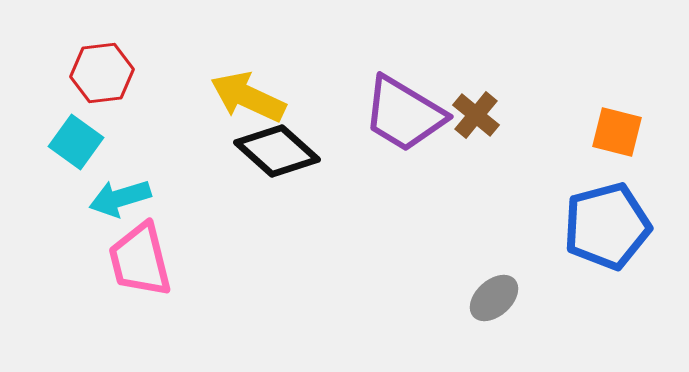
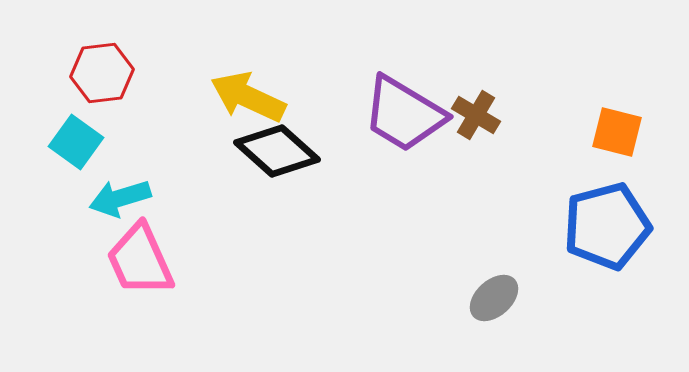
brown cross: rotated 9 degrees counterclockwise
pink trapezoid: rotated 10 degrees counterclockwise
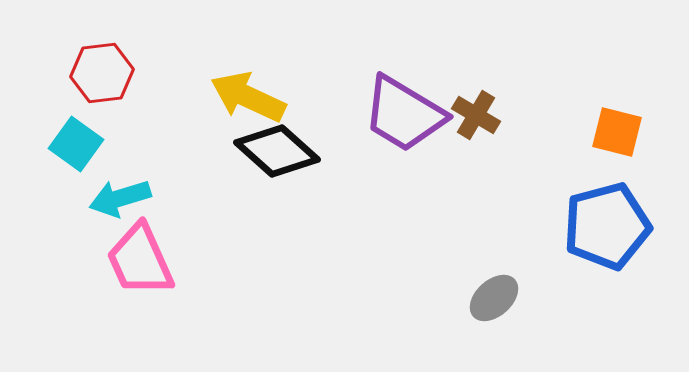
cyan square: moved 2 px down
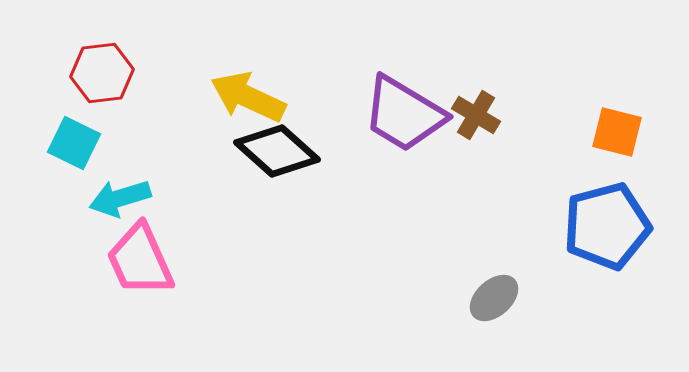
cyan square: moved 2 px left, 1 px up; rotated 10 degrees counterclockwise
